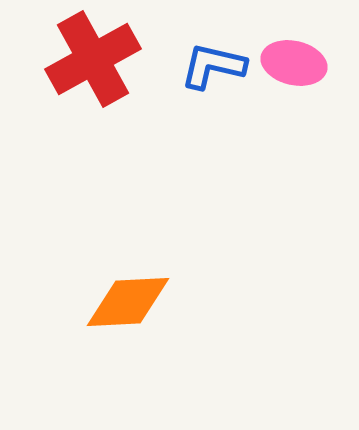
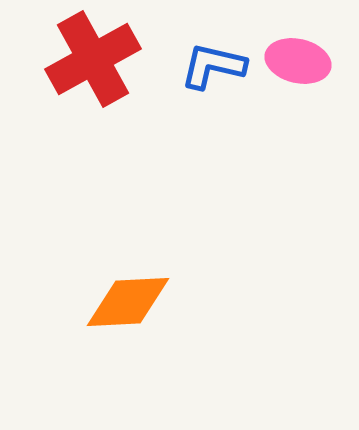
pink ellipse: moved 4 px right, 2 px up
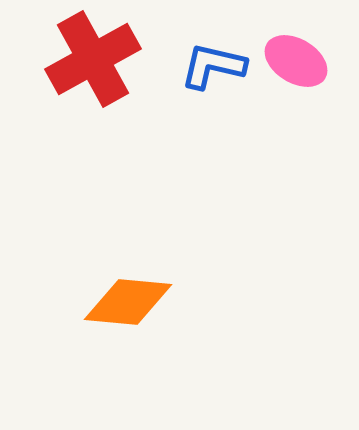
pink ellipse: moved 2 px left; rotated 18 degrees clockwise
orange diamond: rotated 8 degrees clockwise
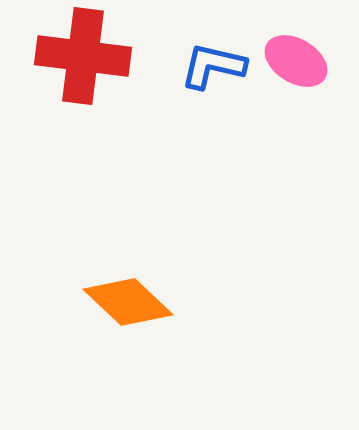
red cross: moved 10 px left, 3 px up; rotated 36 degrees clockwise
orange diamond: rotated 38 degrees clockwise
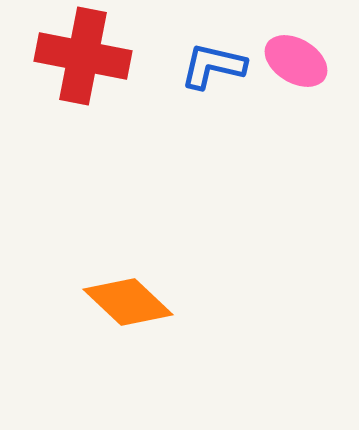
red cross: rotated 4 degrees clockwise
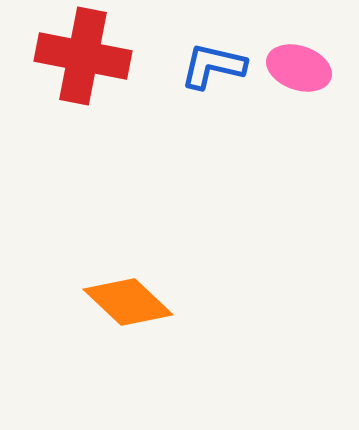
pink ellipse: moved 3 px right, 7 px down; rotated 12 degrees counterclockwise
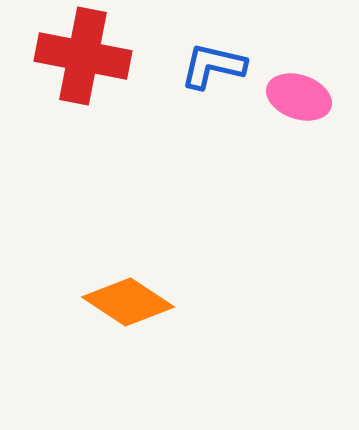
pink ellipse: moved 29 px down
orange diamond: rotated 10 degrees counterclockwise
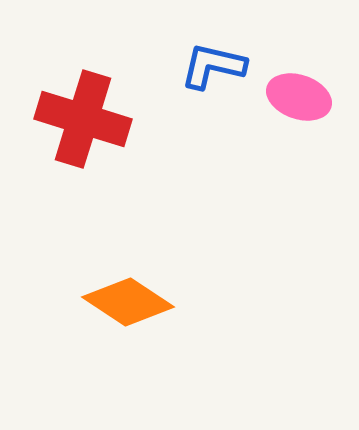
red cross: moved 63 px down; rotated 6 degrees clockwise
